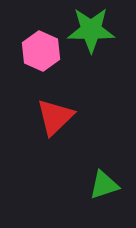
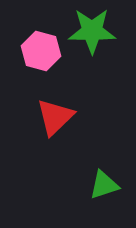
green star: moved 1 px right, 1 px down
pink hexagon: rotated 9 degrees counterclockwise
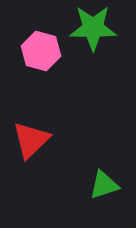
green star: moved 1 px right, 3 px up
red triangle: moved 24 px left, 23 px down
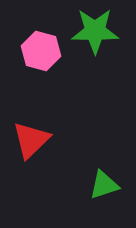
green star: moved 2 px right, 3 px down
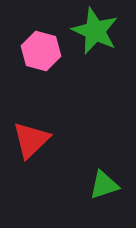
green star: rotated 24 degrees clockwise
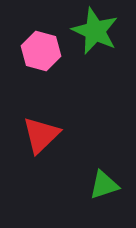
red triangle: moved 10 px right, 5 px up
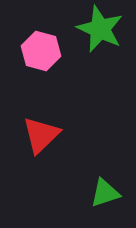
green star: moved 5 px right, 2 px up
green triangle: moved 1 px right, 8 px down
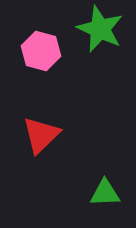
green triangle: rotated 16 degrees clockwise
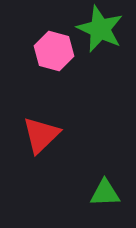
pink hexagon: moved 13 px right
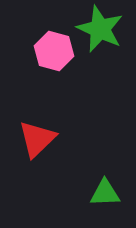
red triangle: moved 4 px left, 4 px down
